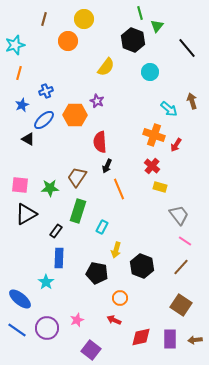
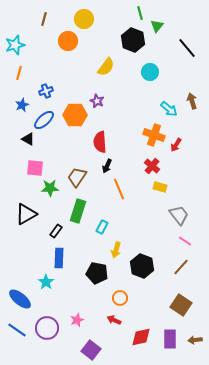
pink square at (20, 185): moved 15 px right, 17 px up
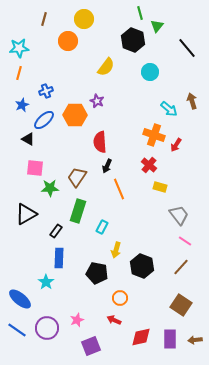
cyan star at (15, 45): moved 4 px right, 3 px down; rotated 12 degrees clockwise
red cross at (152, 166): moved 3 px left, 1 px up
purple square at (91, 350): moved 4 px up; rotated 30 degrees clockwise
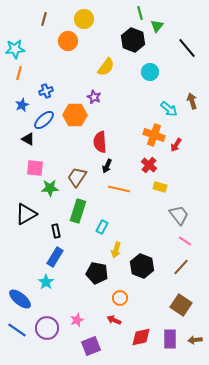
cyan star at (19, 48): moved 4 px left, 1 px down
purple star at (97, 101): moved 3 px left, 4 px up
orange line at (119, 189): rotated 55 degrees counterclockwise
black rectangle at (56, 231): rotated 48 degrees counterclockwise
blue rectangle at (59, 258): moved 4 px left, 1 px up; rotated 30 degrees clockwise
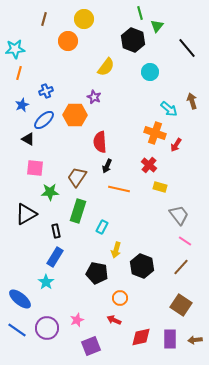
orange cross at (154, 135): moved 1 px right, 2 px up
green star at (50, 188): moved 4 px down
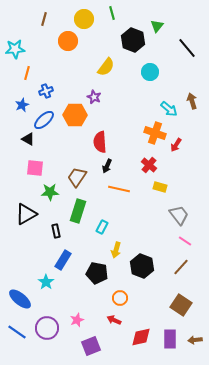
green line at (140, 13): moved 28 px left
orange line at (19, 73): moved 8 px right
blue rectangle at (55, 257): moved 8 px right, 3 px down
blue line at (17, 330): moved 2 px down
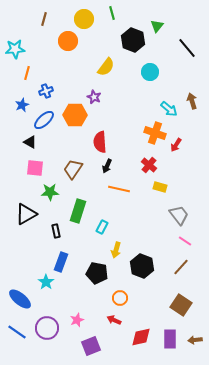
black triangle at (28, 139): moved 2 px right, 3 px down
brown trapezoid at (77, 177): moved 4 px left, 8 px up
blue rectangle at (63, 260): moved 2 px left, 2 px down; rotated 12 degrees counterclockwise
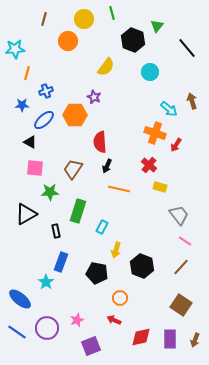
blue star at (22, 105): rotated 24 degrees clockwise
brown arrow at (195, 340): rotated 64 degrees counterclockwise
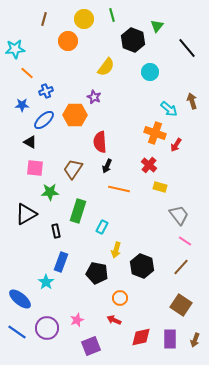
green line at (112, 13): moved 2 px down
orange line at (27, 73): rotated 64 degrees counterclockwise
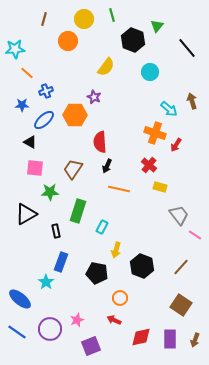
pink line at (185, 241): moved 10 px right, 6 px up
purple circle at (47, 328): moved 3 px right, 1 px down
